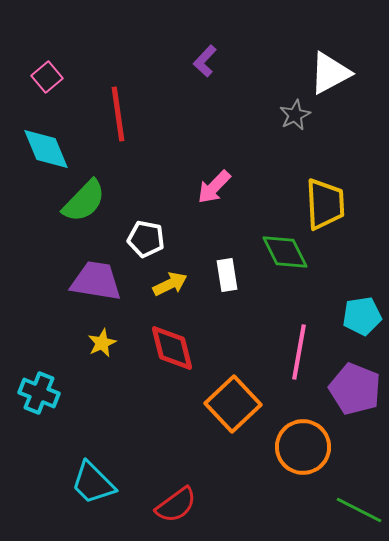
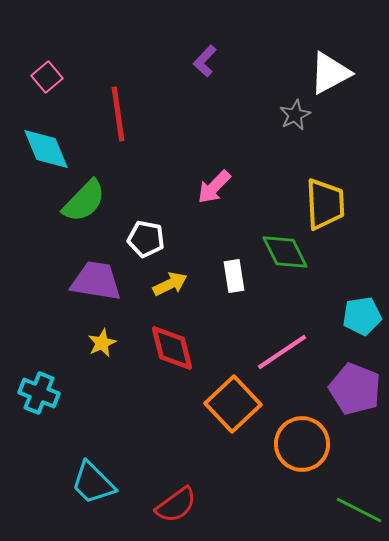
white rectangle: moved 7 px right, 1 px down
pink line: moved 17 px left; rotated 46 degrees clockwise
orange circle: moved 1 px left, 3 px up
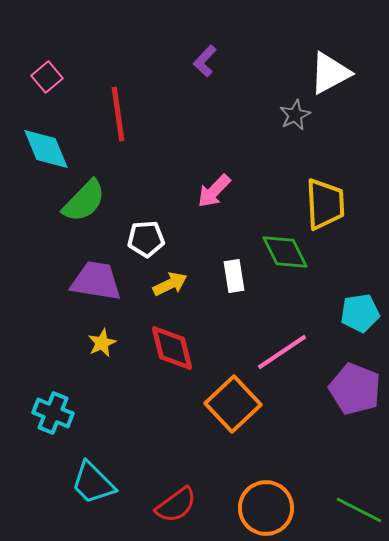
pink arrow: moved 4 px down
white pentagon: rotated 15 degrees counterclockwise
cyan pentagon: moved 2 px left, 3 px up
cyan cross: moved 14 px right, 20 px down
orange circle: moved 36 px left, 64 px down
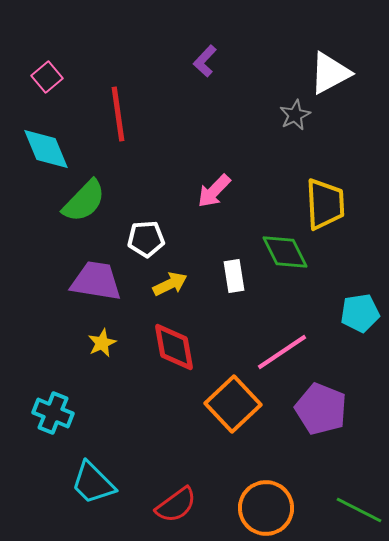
red diamond: moved 2 px right, 1 px up; rotated 4 degrees clockwise
purple pentagon: moved 34 px left, 20 px down
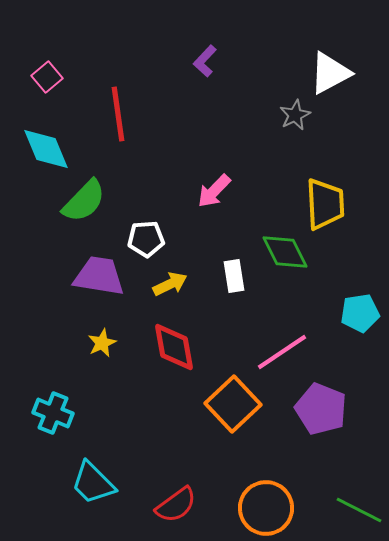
purple trapezoid: moved 3 px right, 5 px up
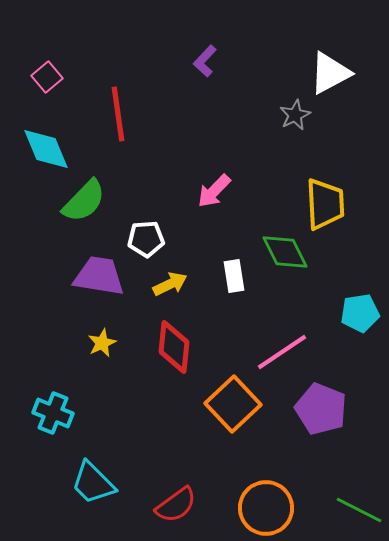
red diamond: rotated 16 degrees clockwise
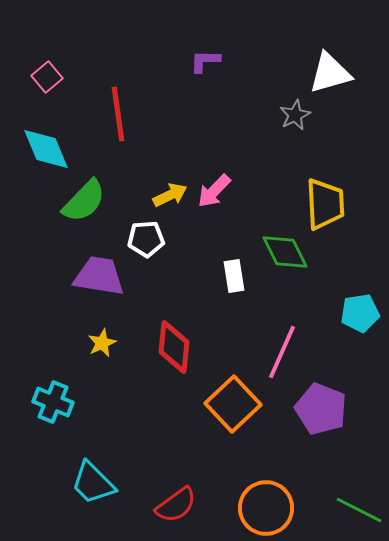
purple L-shape: rotated 48 degrees clockwise
white triangle: rotated 12 degrees clockwise
yellow arrow: moved 89 px up
pink line: rotated 32 degrees counterclockwise
cyan cross: moved 11 px up
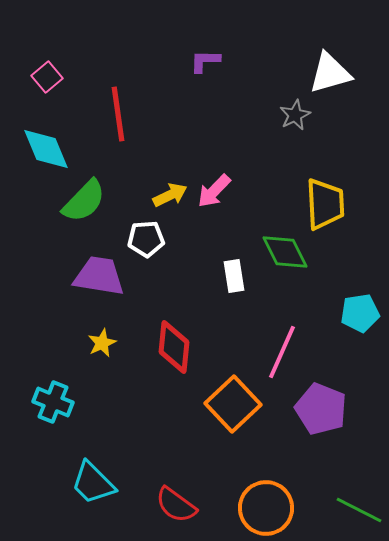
red semicircle: rotated 72 degrees clockwise
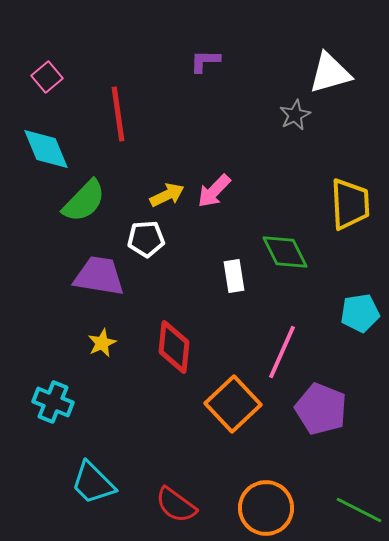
yellow arrow: moved 3 px left
yellow trapezoid: moved 25 px right
